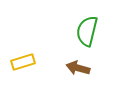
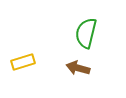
green semicircle: moved 1 px left, 2 px down
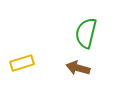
yellow rectangle: moved 1 px left, 1 px down
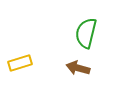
yellow rectangle: moved 2 px left
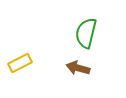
yellow rectangle: rotated 10 degrees counterclockwise
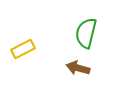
yellow rectangle: moved 3 px right, 14 px up
